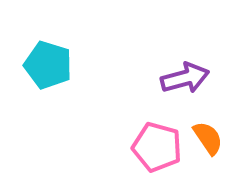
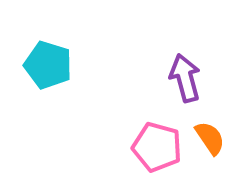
purple arrow: rotated 90 degrees counterclockwise
orange semicircle: moved 2 px right
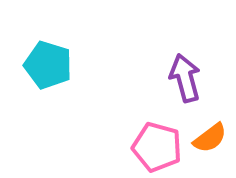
orange semicircle: rotated 87 degrees clockwise
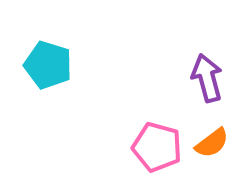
purple arrow: moved 22 px right
orange semicircle: moved 2 px right, 5 px down
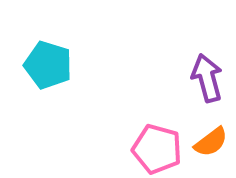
orange semicircle: moved 1 px left, 1 px up
pink pentagon: moved 2 px down
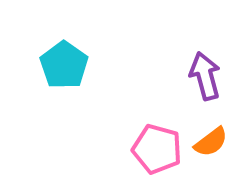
cyan pentagon: moved 16 px right; rotated 18 degrees clockwise
purple arrow: moved 2 px left, 2 px up
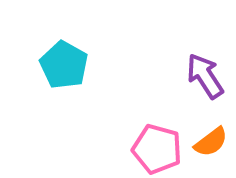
cyan pentagon: rotated 6 degrees counterclockwise
purple arrow: rotated 18 degrees counterclockwise
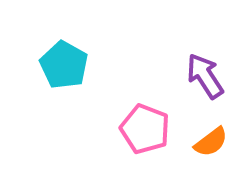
pink pentagon: moved 12 px left, 20 px up; rotated 6 degrees clockwise
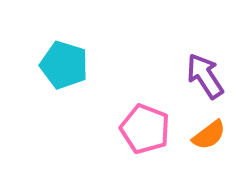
cyan pentagon: rotated 12 degrees counterclockwise
orange semicircle: moved 2 px left, 7 px up
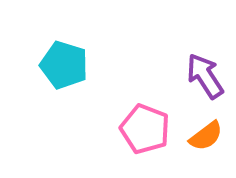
orange semicircle: moved 3 px left, 1 px down
